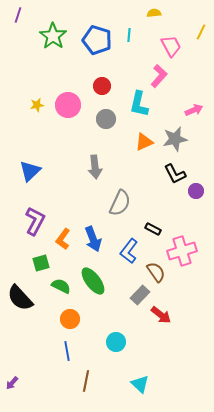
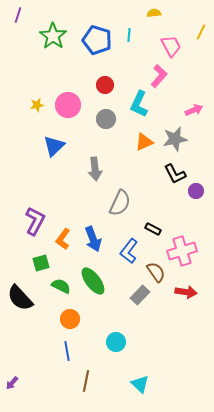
red circle: moved 3 px right, 1 px up
cyan L-shape: rotated 12 degrees clockwise
gray arrow: moved 2 px down
blue triangle: moved 24 px right, 25 px up
red arrow: moved 25 px right, 23 px up; rotated 30 degrees counterclockwise
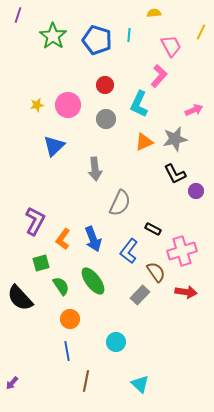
green semicircle: rotated 30 degrees clockwise
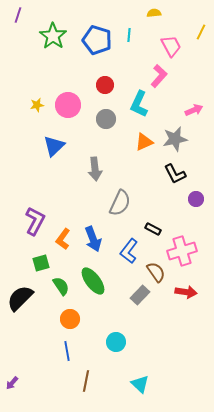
purple circle: moved 8 px down
black semicircle: rotated 88 degrees clockwise
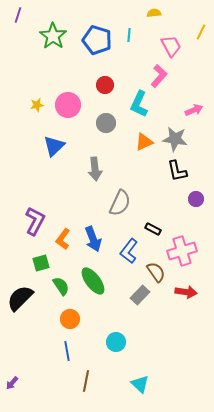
gray circle: moved 4 px down
gray star: rotated 20 degrees clockwise
black L-shape: moved 2 px right, 3 px up; rotated 15 degrees clockwise
